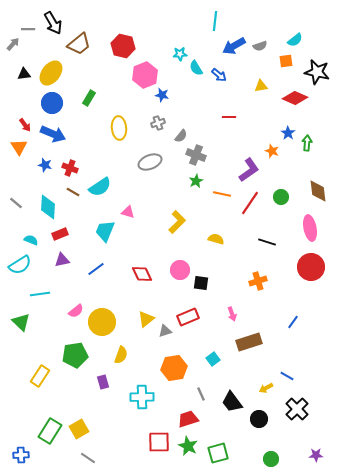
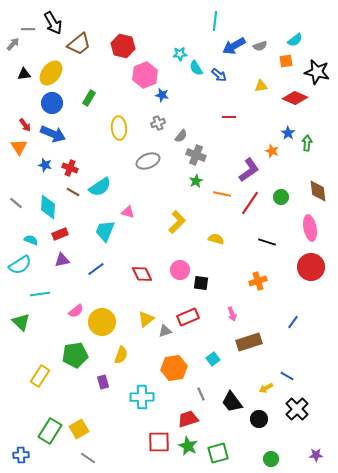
gray ellipse at (150, 162): moved 2 px left, 1 px up
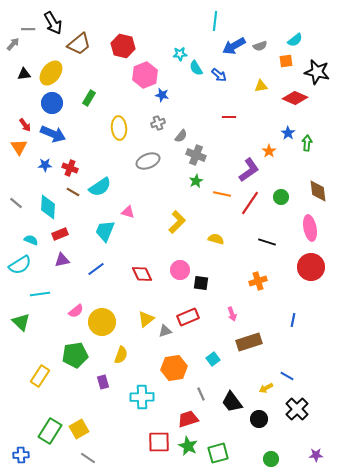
orange star at (272, 151): moved 3 px left; rotated 16 degrees clockwise
blue star at (45, 165): rotated 16 degrees counterclockwise
blue line at (293, 322): moved 2 px up; rotated 24 degrees counterclockwise
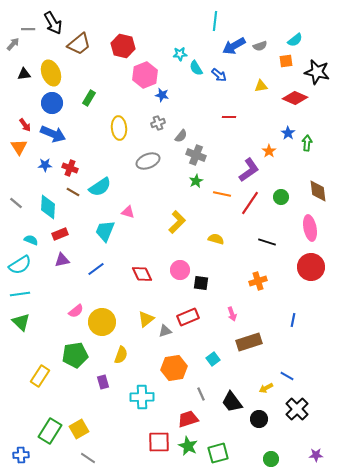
yellow ellipse at (51, 73): rotated 60 degrees counterclockwise
cyan line at (40, 294): moved 20 px left
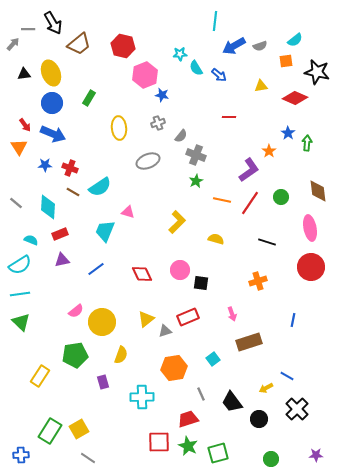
orange line at (222, 194): moved 6 px down
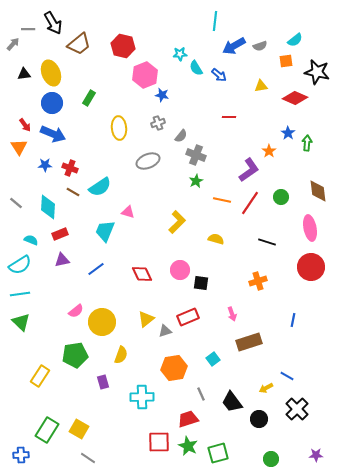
yellow square at (79, 429): rotated 30 degrees counterclockwise
green rectangle at (50, 431): moved 3 px left, 1 px up
